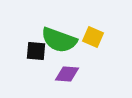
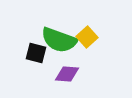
yellow square: moved 6 px left; rotated 25 degrees clockwise
black square: moved 2 px down; rotated 10 degrees clockwise
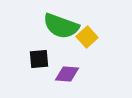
green semicircle: moved 2 px right, 14 px up
black square: moved 3 px right, 6 px down; rotated 20 degrees counterclockwise
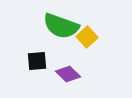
black square: moved 2 px left, 2 px down
purple diamond: moved 1 px right; rotated 40 degrees clockwise
